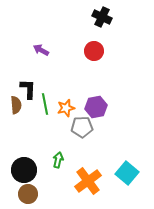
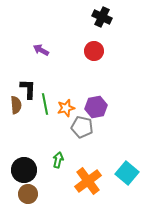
gray pentagon: rotated 15 degrees clockwise
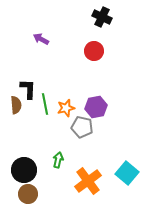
purple arrow: moved 11 px up
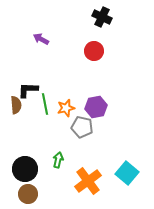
black L-shape: moved 1 px down; rotated 90 degrees counterclockwise
black circle: moved 1 px right, 1 px up
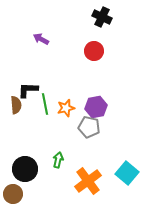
gray pentagon: moved 7 px right
brown circle: moved 15 px left
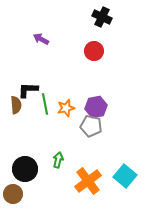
gray pentagon: moved 2 px right, 1 px up
cyan square: moved 2 px left, 3 px down
